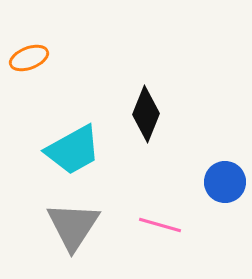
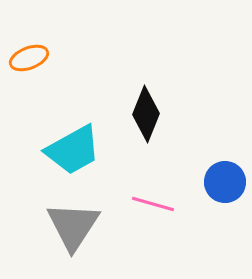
pink line: moved 7 px left, 21 px up
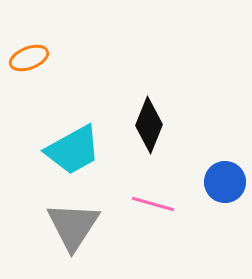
black diamond: moved 3 px right, 11 px down
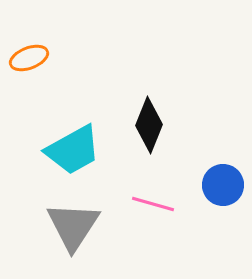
blue circle: moved 2 px left, 3 px down
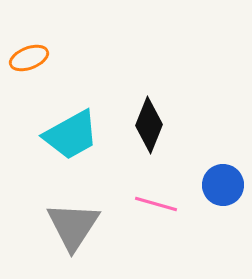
cyan trapezoid: moved 2 px left, 15 px up
pink line: moved 3 px right
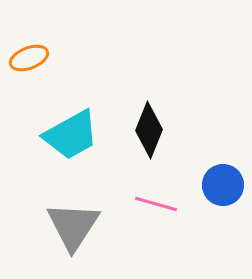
black diamond: moved 5 px down
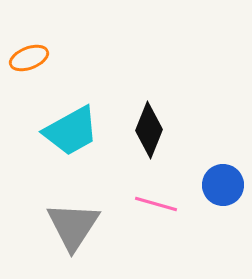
cyan trapezoid: moved 4 px up
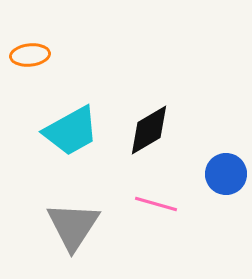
orange ellipse: moved 1 px right, 3 px up; rotated 15 degrees clockwise
black diamond: rotated 38 degrees clockwise
blue circle: moved 3 px right, 11 px up
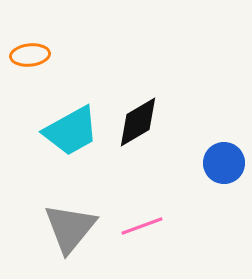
black diamond: moved 11 px left, 8 px up
blue circle: moved 2 px left, 11 px up
pink line: moved 14 px left, 22 px down; rotated 36 degrees counterclockwise
gray triangle: moved 3 px left, 2 px down; rotated 6 degrees clockwise
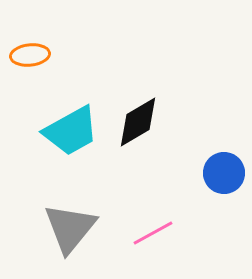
blue circle: moved 10 px down
pink line: moved 11 px right, 7 px down; rotated 9 degrees counterclockwise
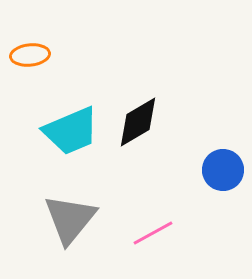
cyan trapezoid: rotated 6 degrees clockwise
blue circle: moved 1 px left, 3 px up
gray triangle: moved 9 px up
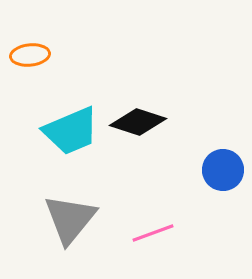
black diamond: rotated 48 degrees clockwise
pink line: rotated 9 degrees clockwise
